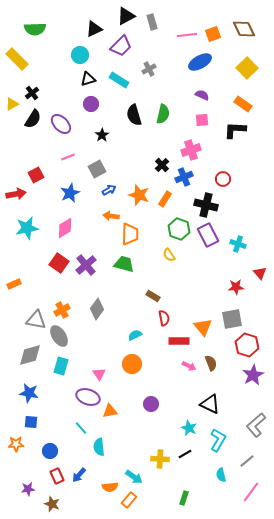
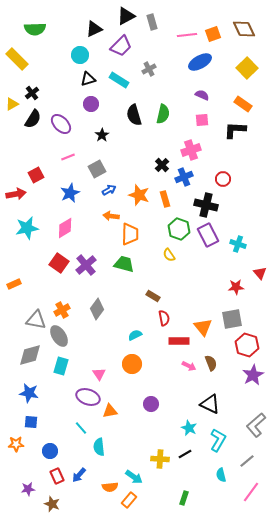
orange rectangle at (165, 199): rotated 49 degrees counterclockwise
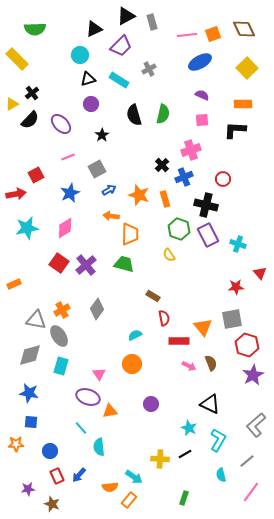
orange rectangle at (243, 104): rotated 36 degrees counterclockwise
black semicircle at (33, 119): moved 3 px left, 1 px down; rotated 12 degrees clockwise
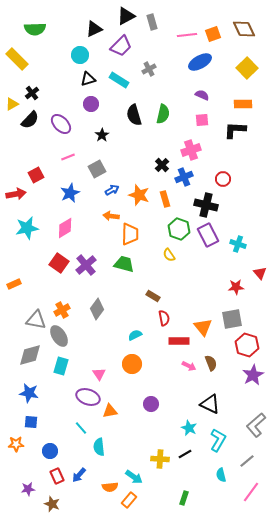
blue arrow at (109, 190): moved 3 px right
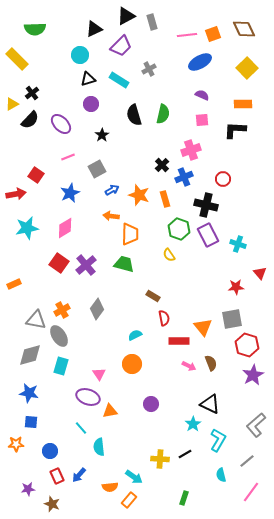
red square at (36, 175): rotated 28 degrees counterclockwise
cyan star at (189, 428): moved 4 px right, 4 px up; rotated 14 degrees clockwise
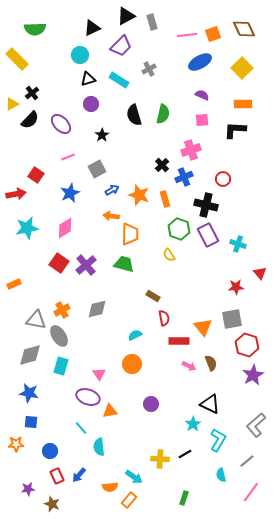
black triangle at (94, 29): moved 2 px left, 1 px up
yellow square at (247, 68): moved 5 px left
gray diamond at (97, 309): rotated 40 degrees clockwise
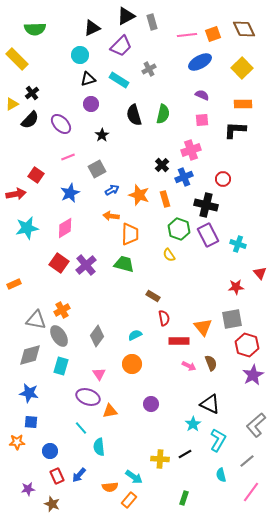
gray diamond at (97, 309): moved 27 px down; rotated 40 degrees counterclockwise
orange star at (16, 444): moved 1 px right, 2 px up
